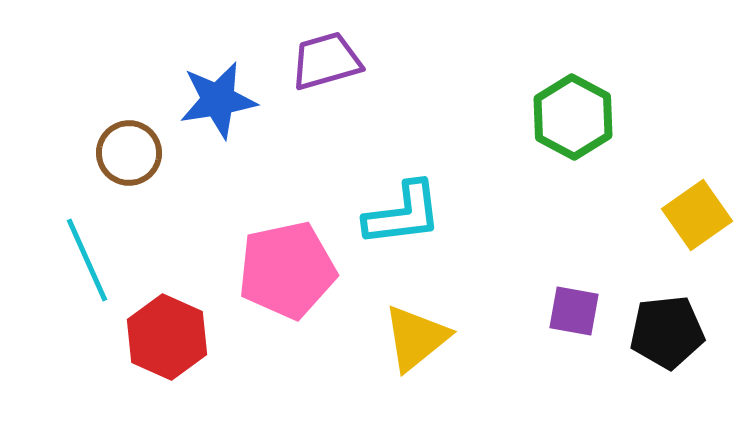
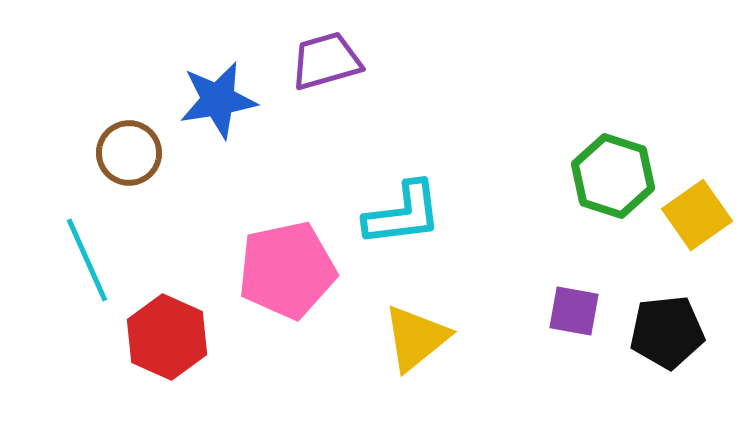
green hexagon: moved 40 px right, 59 px down; rotated 10 degrees counterclockwise
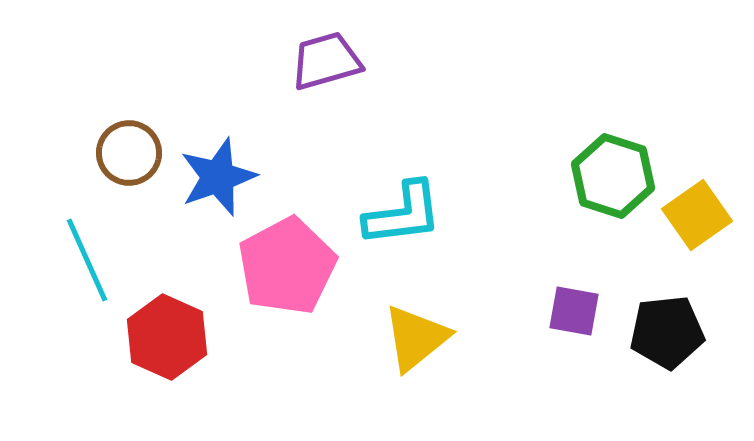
blue star: moved 77 px down; rotated 10 degrees counterclockwise
pink pentagon: moved 4 px up; rotated 16 degrees counterclockwise
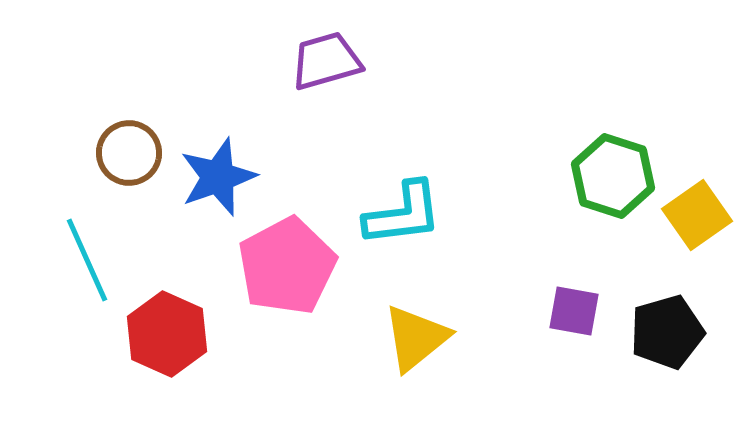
black pentagon: rotated 10 degrees counterclockwise
red hexagon: moved 3 px up
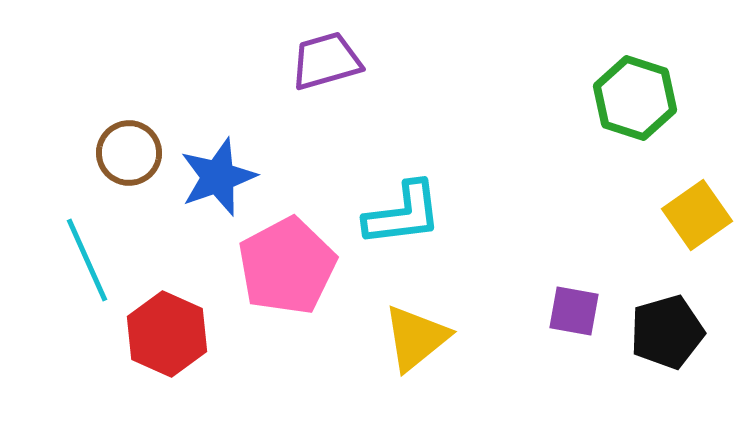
green hexagon: moved 22 px right, 78 px up
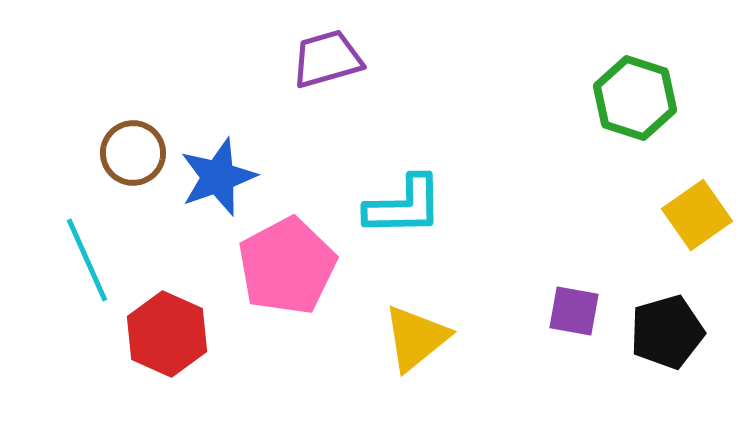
purple trapezoid: moved 1 px right, 2 px up
brown circle: moved 4 px right
cyan L-shape: moved 1 px right, 8 px up; rotated 6 degrees clockwise
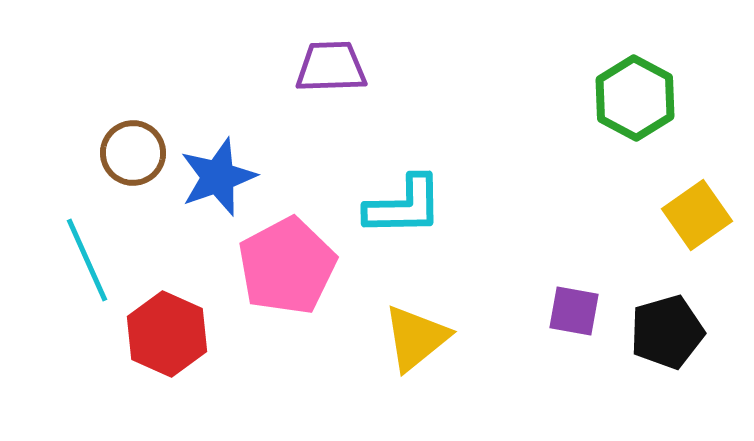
purple trapezoid: moved 4 px right, 8 px down; rotated 14 degrees clockwise
green hexagon: rotated 10 degrees clockwise
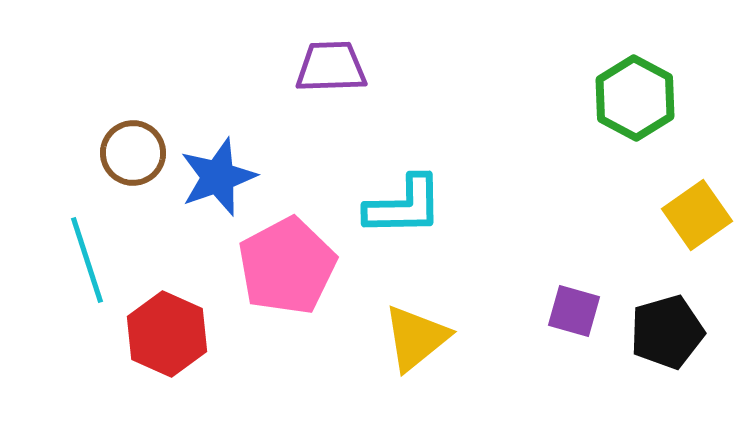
cyan line: rotated 6 degrees clockwise
purple square: rotated 6 degrees clockwise
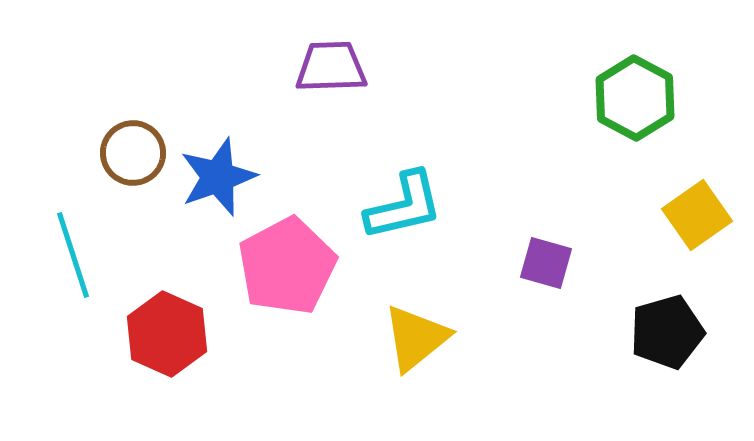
cyan L-shape: rotated 12 degrees counterclockwise
cyan line: moved 14 px left, 5 px up
purple square: moved 28 px left, 48 px up
